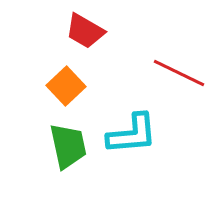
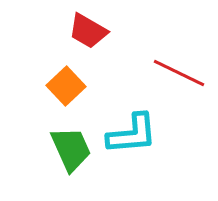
red trapezoid: moved 3 px right
green trapezoid: moved 3 px right, 3 px down; rotated 12 degrees counterclockwise
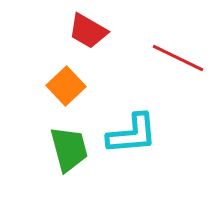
red line: moved 1 px left, 15 px up
green trapezoid: moved 2 px left; rotated 9 degrees clockwise
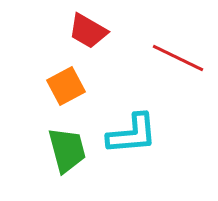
orange square: rotated 15 degrees clockwise
green trapezoid: moved 2 px left, 1 px down
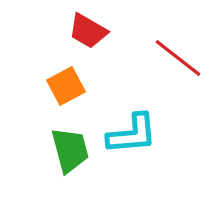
red line: rotated 12 degrees clockwise
green trapezoid: moved 3 px right
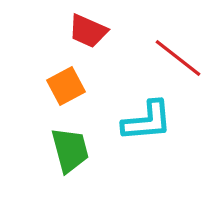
red trapezoid: rotated 6 degrees counterclockwise
cyan L-shape: moved 15 px right, 13 px up
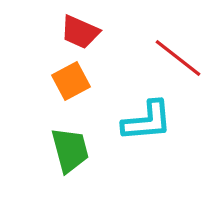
red trapezoid: moved 8 px left, 1 px down
orange square: moved 5 px right, 5 px up
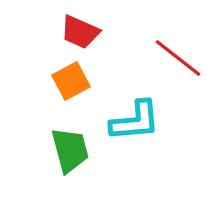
cyan L-shape: moved 12 px left
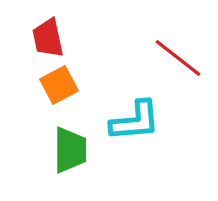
red trapezoid: moved 32 px left, 6 px down; rotated 54 degrees clockwise
orange square: moved 12 px left, 4 px down
green trapezoid: rotated 15 degrees clockwise
